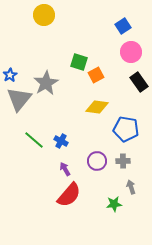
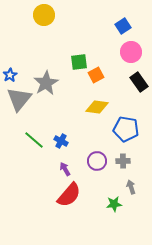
green square: rotated 24 degrees counterclockwise
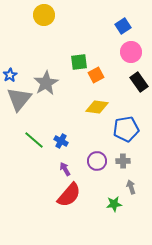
blue pentagon: rotated 20 degrees counterclockwise
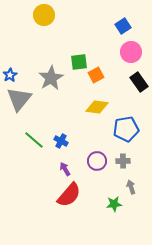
gray star: moved 5 px right, 5 px up
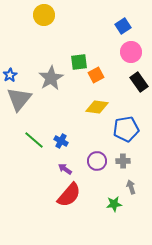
purple arrow: rotated 24 degrees counterclockwise
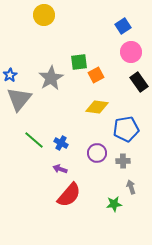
blue cross: moved 2 px down
purple circle: moved 8 px up
purple arrow: moved 5 px left; rotated 16 degrees counterclockwise
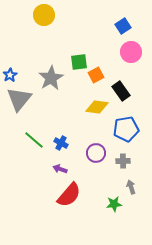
black rectangle: moved 18 px left, 9 px down
purple circle: moved 1 px left
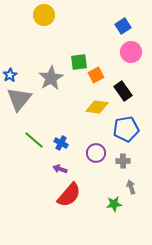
black rectangle: moved 2 px right
